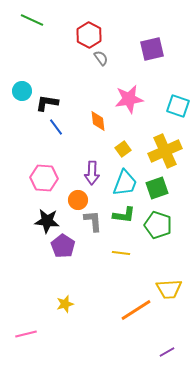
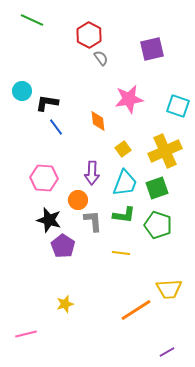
black star: moved 2 px right, 1 px up; rotated 10 degrees clockwise
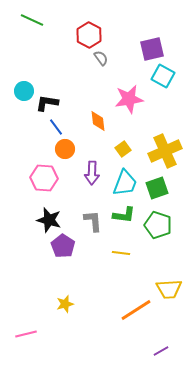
cyan circle: moved 2 px right
cyan square: moved 15 px left, 30 px up; rotated 10 degrees clockwise
orange circle: moved 13 px left, 51 px up
purple line: moved 6 px left, 1 px up
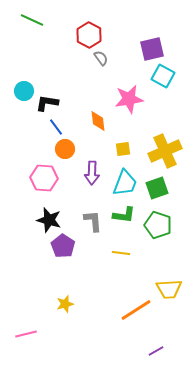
yellow square: rotated 28 degrees clockwise
purple line: moved 5 px left
